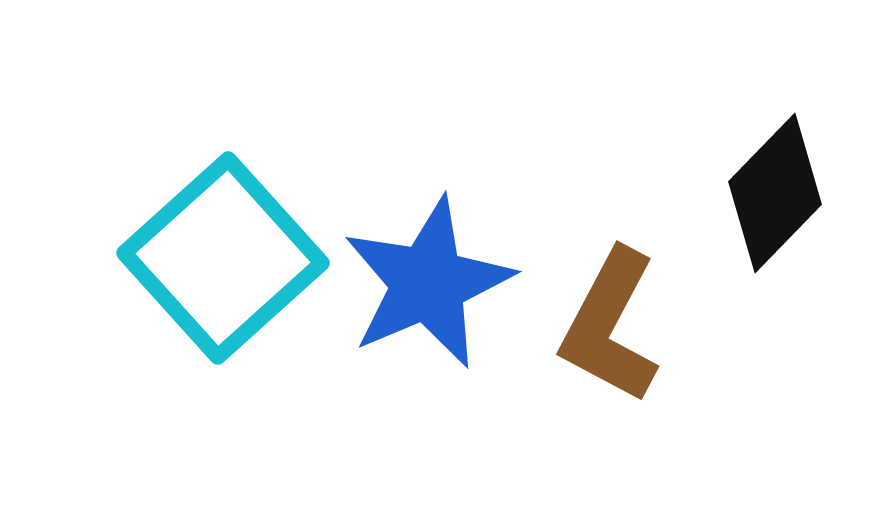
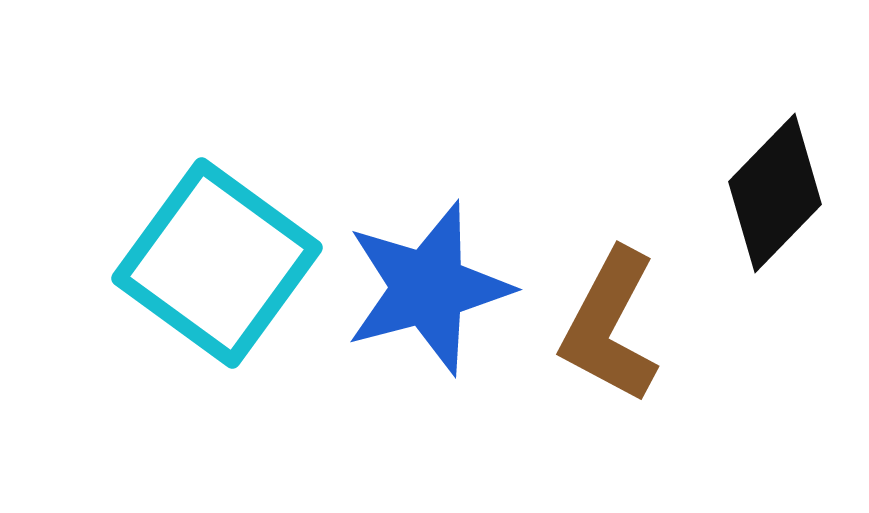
cyan square: moved 6 px left, 5 px down; rotated 12 degrees counterclockwise
blue star: moved 5 px down; rotated 8 degrees clockwise
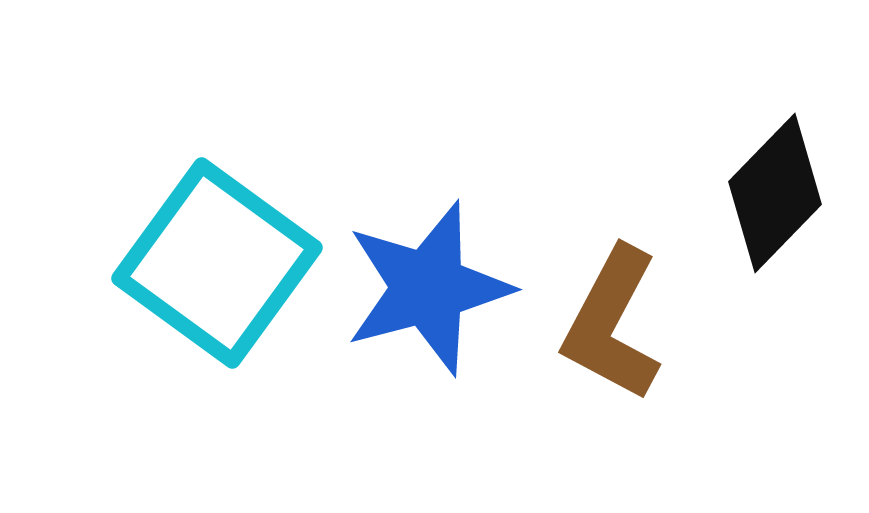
brown L-shape: moved 2 px right, 2 px up
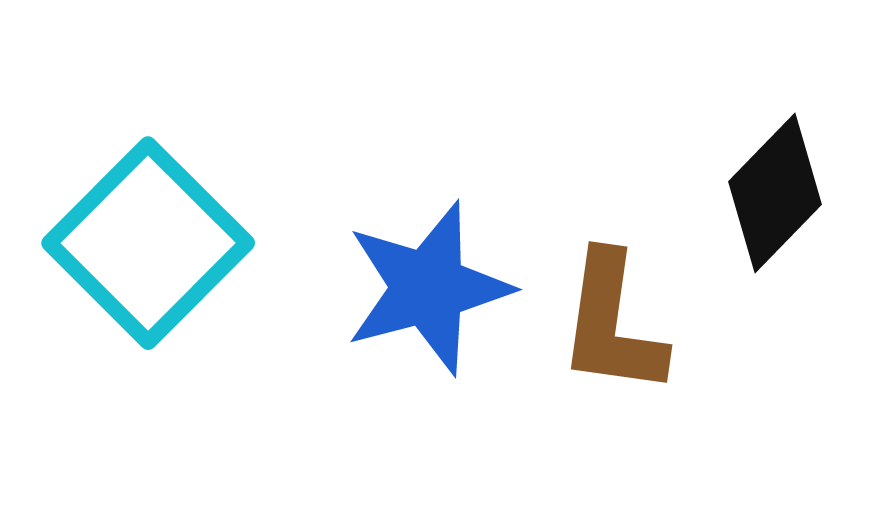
cyan square: moved 69 px left, 20 px up; rotated 9 degrees clockwise
brown L-shape: rotated 20 degrees counterclockwise
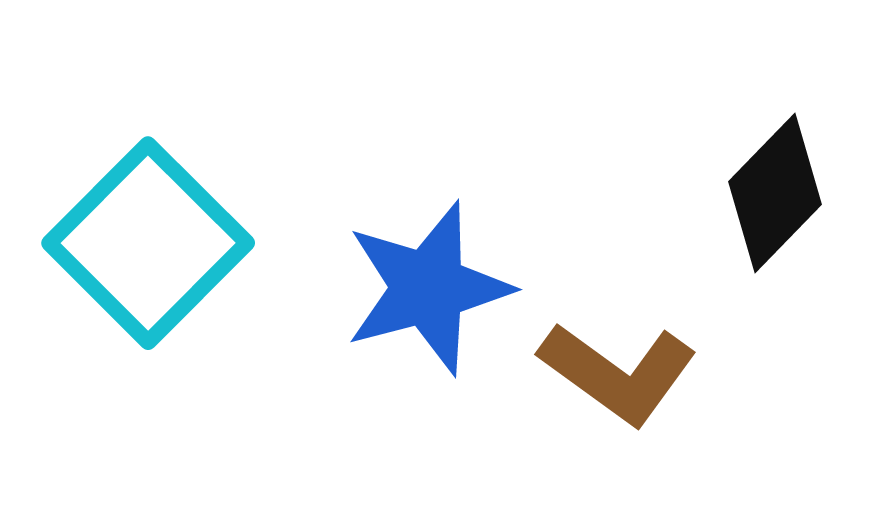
brown L-shape: moved 6 px right, 49 px down; rotated 62 degrees counterclockwise
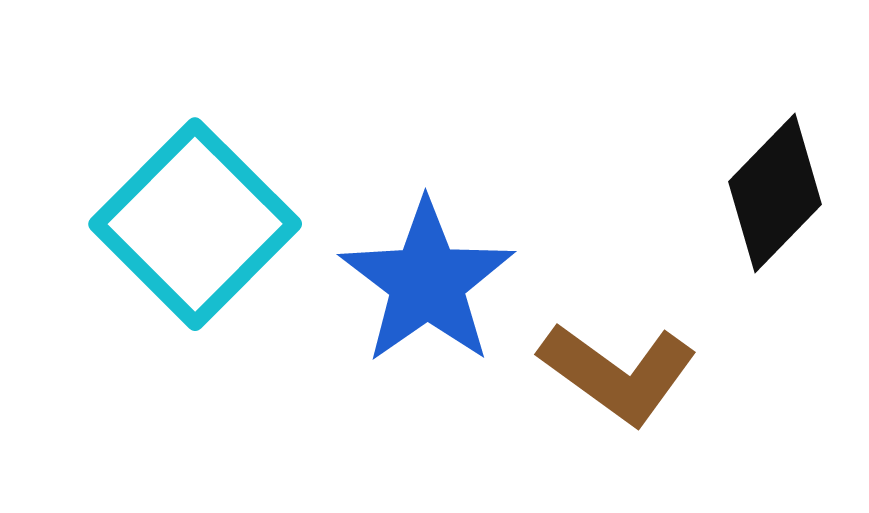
cyan square: moved 47 px right, 19 px up
blue star: moved 1 px left, 6 px up; rotated 20 degrees counterclockwise
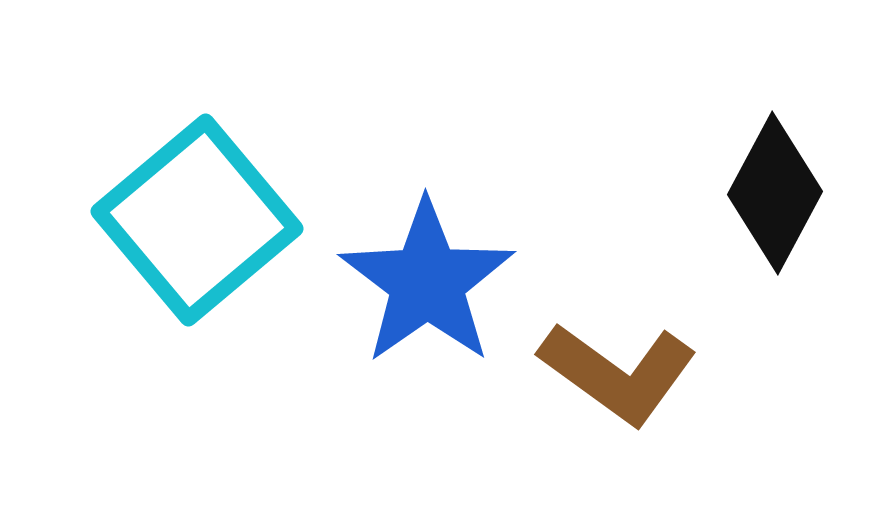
black diamond: rotated 16 degrees counterclockwise
cyan square: moved 2 px right, 4 px up; rotated 5 degrees clockwise
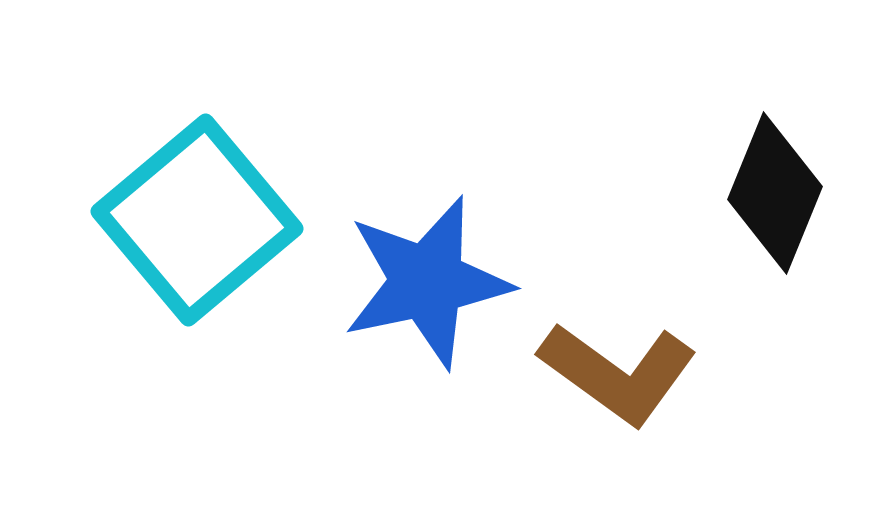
black diamond: rotated 6 degrees counterclockwise
blue star: rotated 23 degrees clockwise
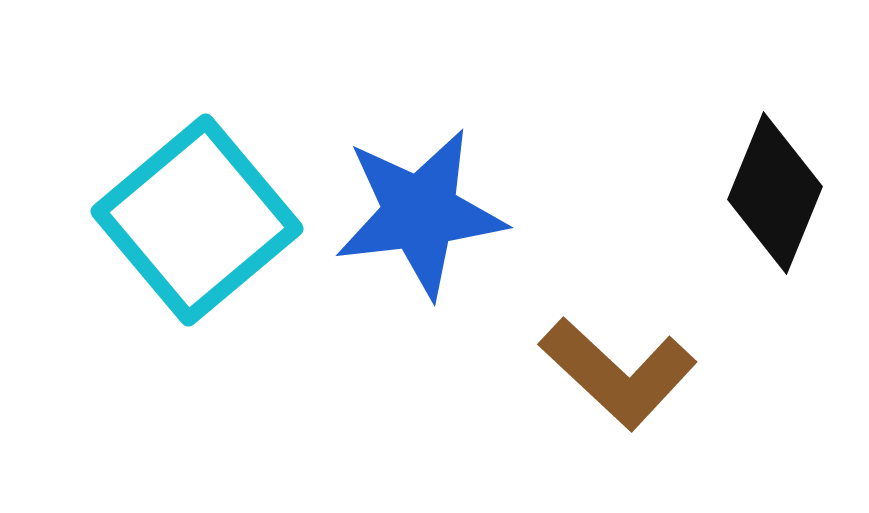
blue star: moved 7 px left, 69 px up; rotated 5 degrees clockwise
brown L-shape: rotated 7 degrees clockwise
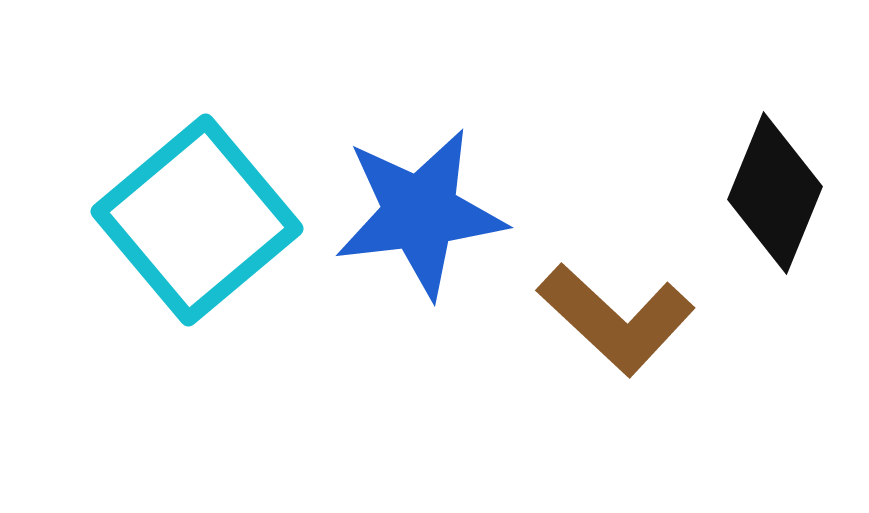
brown L-shape: moved 2 px left, 54 px up
